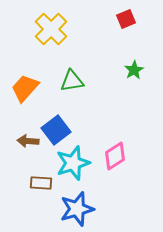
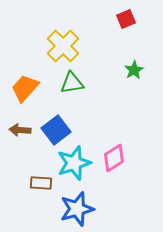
yellow cross: moved 12 px right, 17 px down
green triangle: moved 2 px down
brown arrow: moved 8 px left, 11 px up
pink diamond: moved 1 px left, 2 px down
cyan star: moved 1 px right
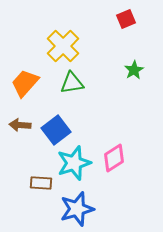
orange trapezoid: moved 5 px up
brown arrow: moved 5 px up
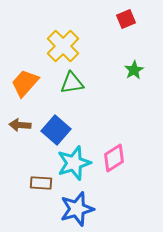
blue square: rotated 12 degrees counterclockwise
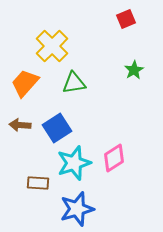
yellow cross: moved 11 px left
green triangle: moved 2 px right
blue square: moved 1 px right, 2 px up; rotated 16 degrees clockwise
brown rectangle: moved 3 px left
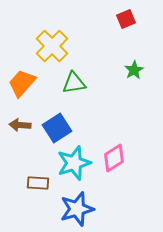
orange trapezoid: moved 3 px left
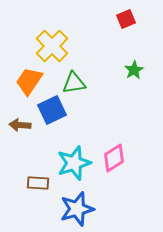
orange trapezoid: moved 7 px right, 2 px up; rotated 8 degrees counterclockwise
blue square: moved 5 px left, 18 px up; rotated 8 degrees clockwise
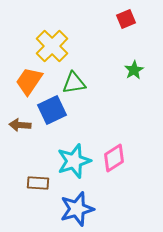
cyan star: moved 2 px up
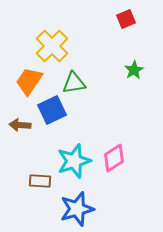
brown rectangle: moved 2 px right, 2 px up
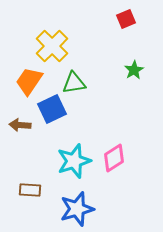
blue square: moved 1 px up
brown rectangle: moved 10 px left, 9 px down
